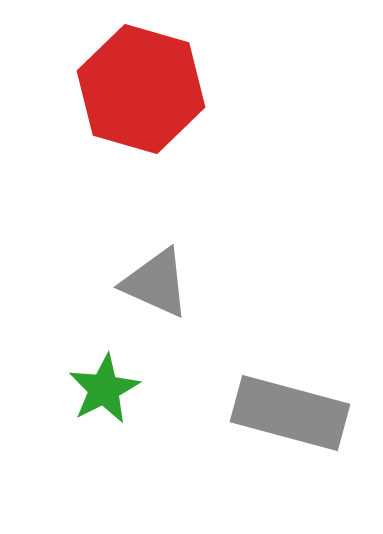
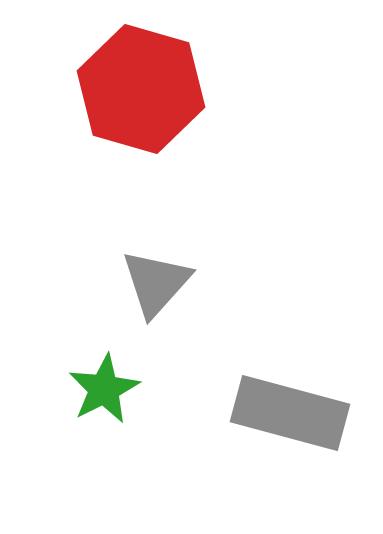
gray triangle: rotated 48 degrees clockwise
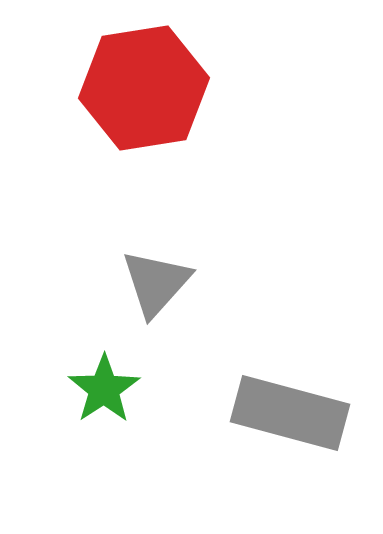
red hexagon: moved 3 px right, 1 px up; rotated 25 degrees counterclockwise
green star: rotated 6 degrees counterclockwise
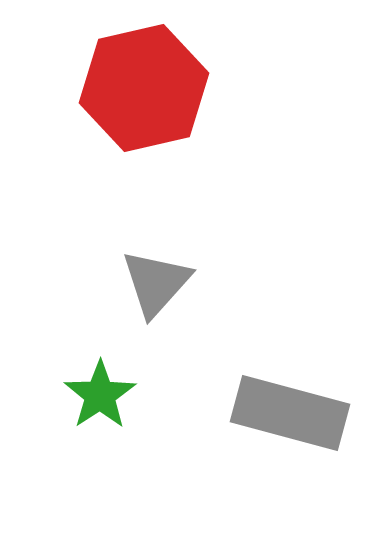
red hexagon: rotated 4 degrees counterclockwise
green star: moved 4 px left, 6 px down
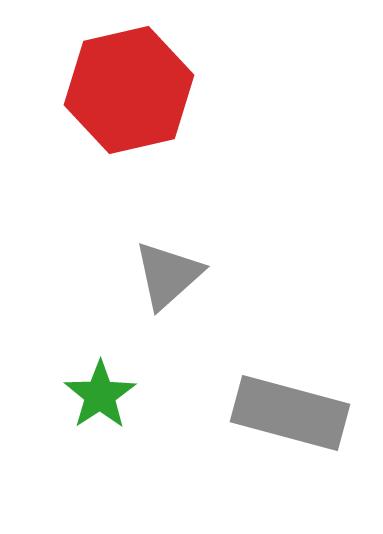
red hexagon: moved 15 px left, 2 px down
gray triangle: moved 12 px right, 8 px up; rotated 6 degrees clockwise
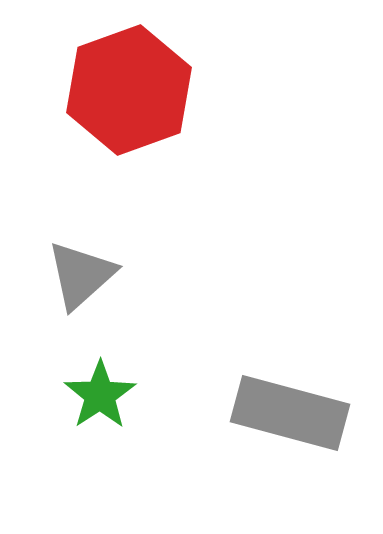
red hexagon: rotated 7 degrees counterclockwise
gray triangle: moved 87 px left
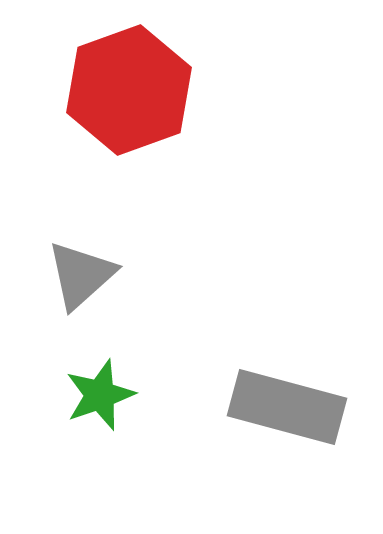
green star: rotated 14 degrees clockwise
gray rectangle: moved 3 px left, 6 px up
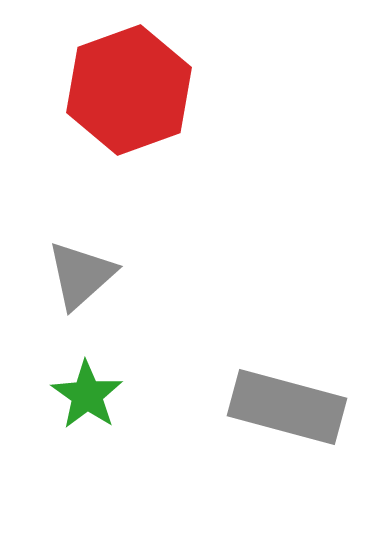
green star: moved 13 px left; rotated 18 degrees counterclockwise
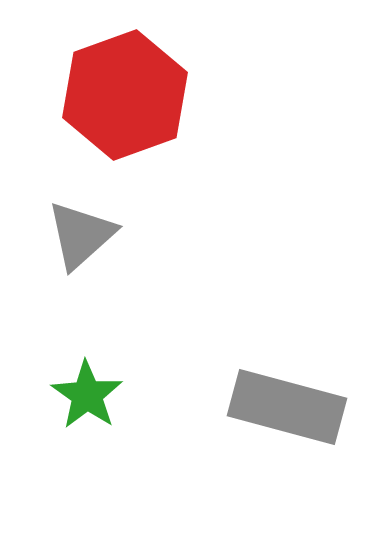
red hexagon: moved 4 px left, 5 px down
gray triangle: moved 40 px up
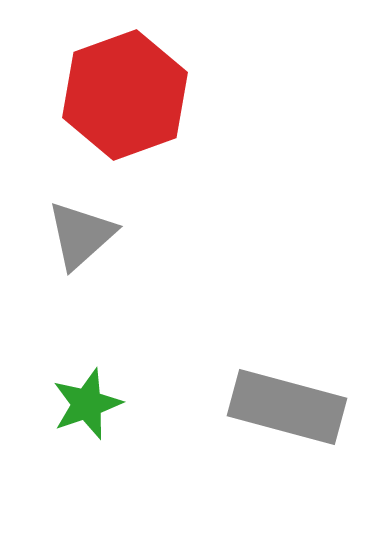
green star: moved 9 px down; rotated 18 degrees clockwise
